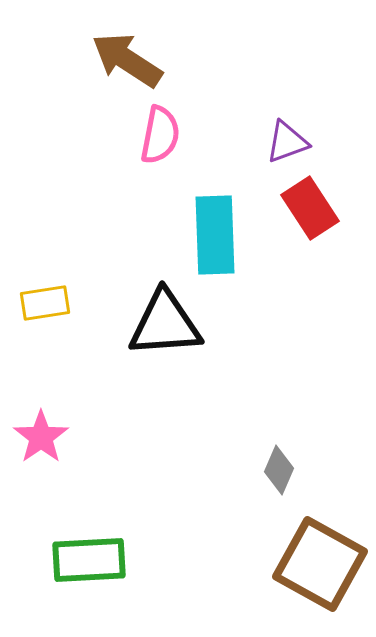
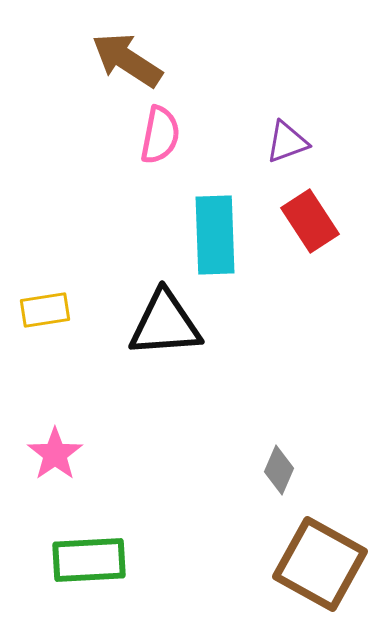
red rectangle: moved 13 px down
yellow rectangle: moved 7 px down
pink star: moved 14 px right, 17 px down
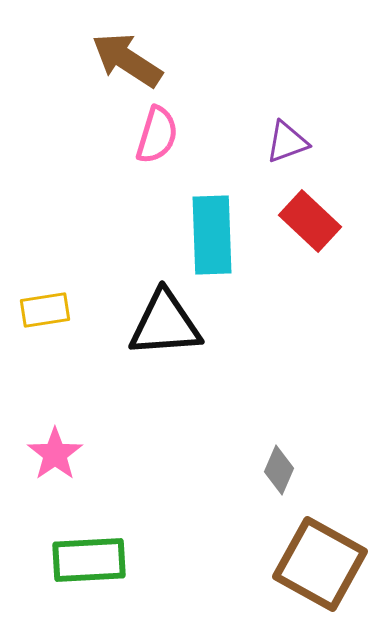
pink semicircle: moved 3 px left; rotated 6 degrees clockwise
red rectangle: rotated 14 degrees counterclockwise
cyan rectangle: moved 3 px left
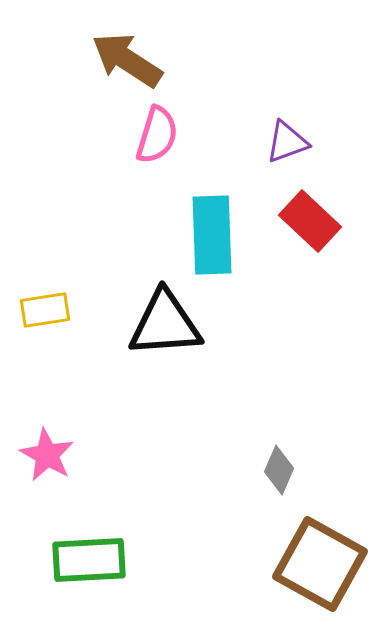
pink star: moved 8 px left, 1 px down; rotated 8 degrees counterclockwise
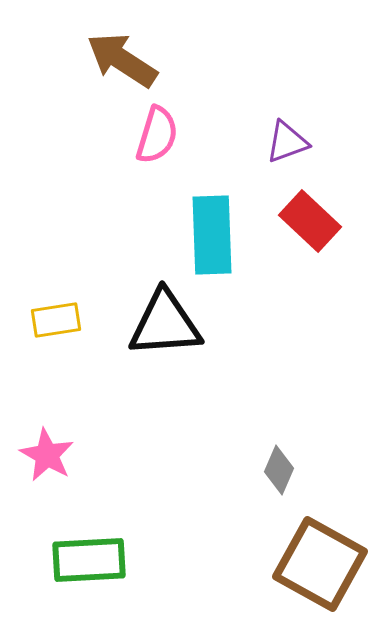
brown arrow: moved 5 px left
yellow rectangle: moved 11 px right, 10 px down
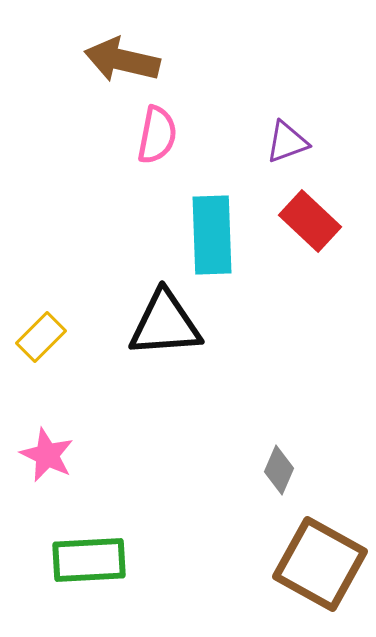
brown arrow: rotated 20 degrees counterclockwise
pink semicircle: rotated 6 degrees counterclockwise
yellow rectangle: moved 15 px left, 17 px down; rotated 36 degrees counterclockwise
pink star: rotated 4 degrees counterclockwise
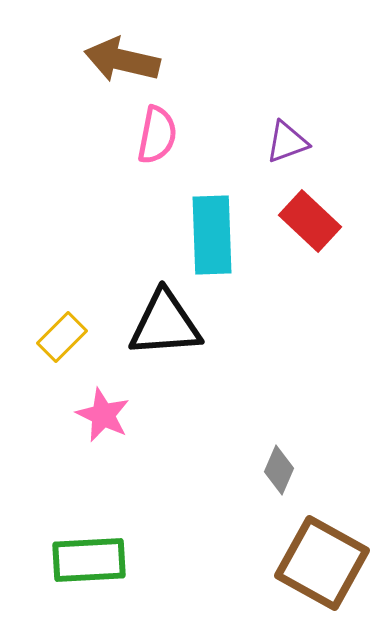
yellow rectangle: moved 21 px right
pink star: moved 56 px right, 40 px up
brown square: moved 2 px right, 1 px up
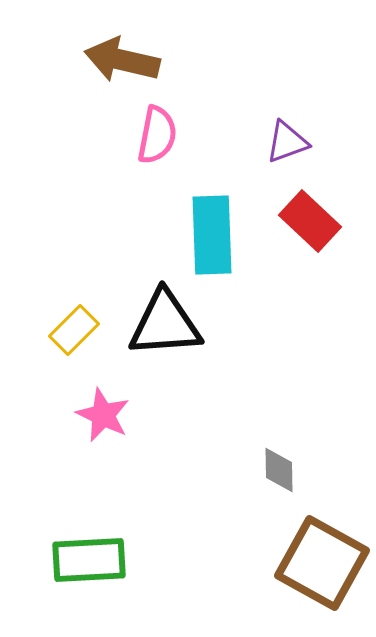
yellow rectangle: moved 12 px right, 7 px up
gray diamond: rotated 24 degrees counterclockwise
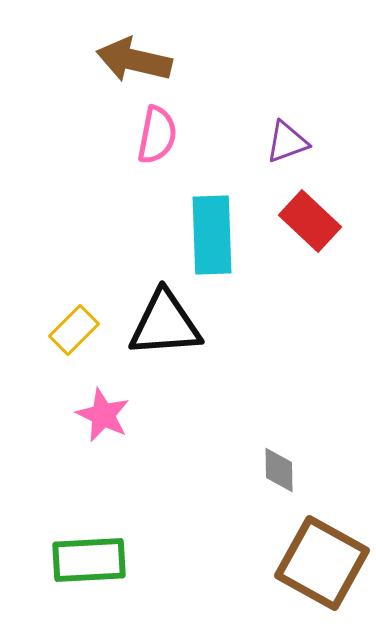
brown arrow: moved 12 px right
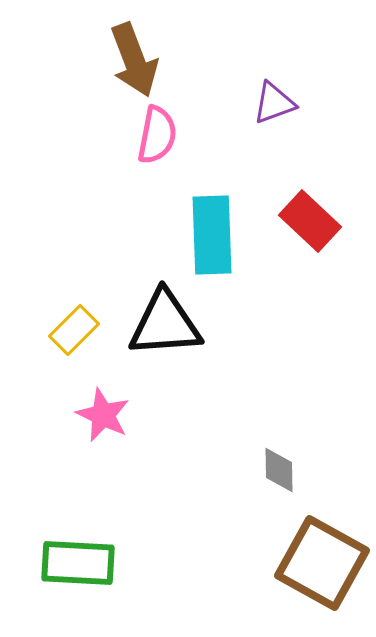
brown arrow: rotated 124 degrees counterclockwise
purple triangle: moved 13 px left, 39 px up
green rectangle: moved 11 px left, 3 px down; rotated 6 degrees clockwise
